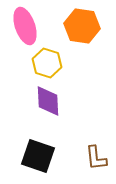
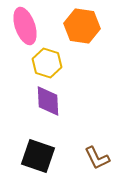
brown L-shape: moved 1 px right; rotated 20 degrees counterclockwise
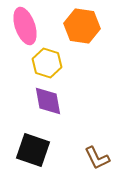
purple diamond: rotated 8 degrees counterclockwise
black square: moved 5 px left, 6 px up
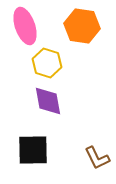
black square: rotated 20 degrees counterclockwise
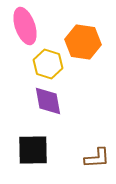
orange hexagon: moved 1 px right, 16 px down
yellow hexagon: moved 1 px right, 1 px down
brown L-shape: rotated 68 degrees counterclockwise
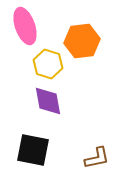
orange hexagon: moved 1 px left, 1 px up; rotated 16 degrees counterclockwise
black square: rotated 12 degrees clockwise
brown L-shape: rotated 8 degrees counterclockwise
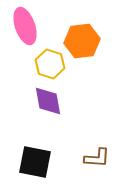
yellow hexagon: moved 2 px right
black square: moved 2 px right, 12 px down
brown L-shape: rotated 16 degrees clockwise
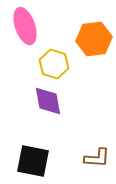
orange hexagon: moved 12 px right, 2 px up
yellow hexagon: moved 4 px right
black square: moved 2 px left, 1 px up
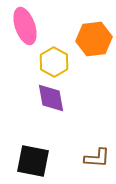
yellow hexagon: moved 2 px up; rotated 12 degrees clockwise
purple diamond: moved 3 px right, 3 px up
